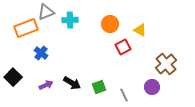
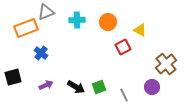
cyan cross: moved 7 px right
orange circle: moved 2 px left, 2 px up
black square: rotated 30 degrees clockwise
black arrow: moved 4 px right, 4 px down
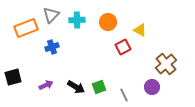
gray triangle: moved 5 px right, 3 px down; rotated 24 degrees counterclockwise
blue cross: moved 11 px right, 6 px up; rotated 32 degrees clockwise
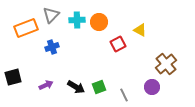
orange circle: moved 9 px left
red square: moved 5 px left, 3 px up
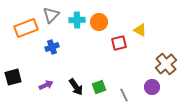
red square: moved 1 px right, 1 px up; rotated 14 degrees clockwise
black arrow: rotated 24 degrees clockwise
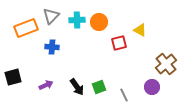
gray triangle: moved 1 px down
blue cross: rotated 24 degrees clockwise
black arrow: moved 1 px right
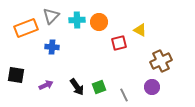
brown cross: moved 5 px left, 3 px up; rotated 15 degrees clockwise
black square: moved 3 px right, 2 px up; rotated 24 degrees clockwise
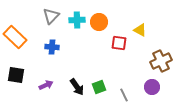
orange rectangle: moved 11 px left, 9 px down; rotated 65 degrees clockwise
red square: rotated 21 degrees clockwise
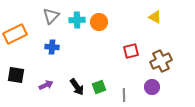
yellow triangle: moved 15 px right, 13 px up
orange rectangle: moved 3 px up; rotated 70 degrees counterclockwise
red square: moved 12 px right, 8 px down; rotated 21 degrees counterclockwise
gray line: rotated 24 degrees clockwise
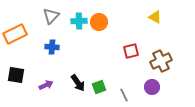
cyan cross: moved 2 px right, 1 px down
black arrow: moved 1 px right, 4 px up
gray line: rotated 24 degrees counterclockwise
